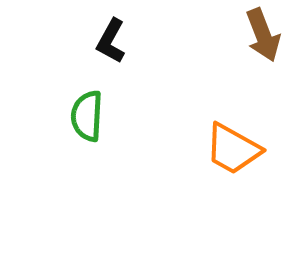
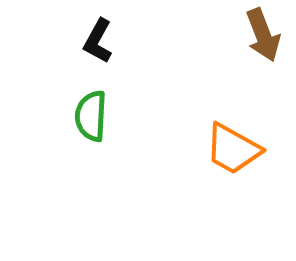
black L-shape: moved 13 px left
green semicircle: moved 4 px right
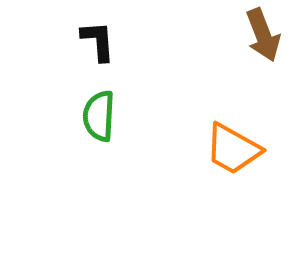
black L-shape: rotated 147 degrees clockwise
green semicircle: moved 8 px right
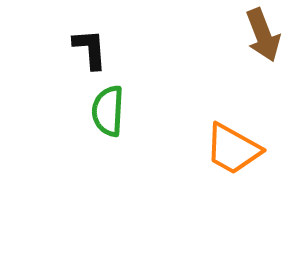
black L-shape: moved 8 px left, 8 px down
green semicircle: moved 9 px right, 5 px up
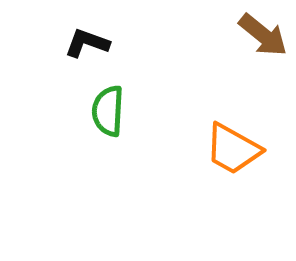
brown arrow: rotated 30 degrees counterclockwise
black L-shape: moved 3 px left, 6 px up; rotated 66 degrees counterclockwise
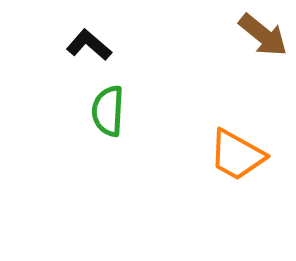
black L-shape: moved 2 px right, 2 px down; rotated 21 degrees clockwise
orange trapezoid: moved 4 px right, 6 px down
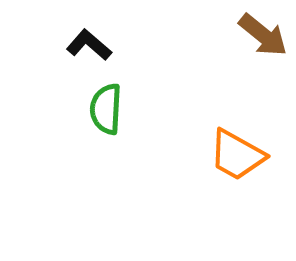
green semicircle: moved 2 px left, 2 px up
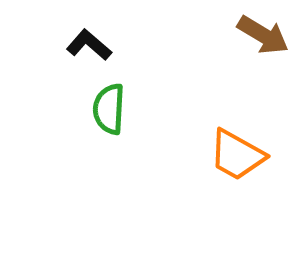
brown arrow: rotated 8 degrees counterclockwise
green semicircle: moved 3 px right
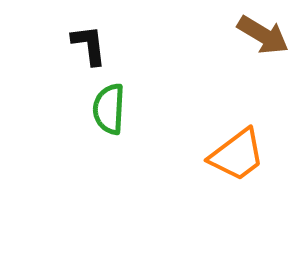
black L-shape: rotated 42 degrees clockwise
orange trapezoid: rotated 66 degrees counterclockwise
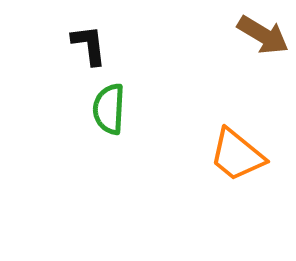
orange trapezoid: rotated 76 degrees clockwise
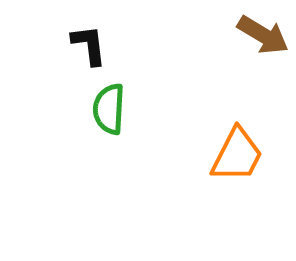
orange trapezoid: rotated 102 degrees counterclockwise
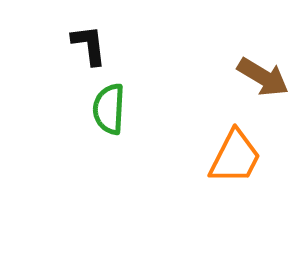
brown arrow: moved 42 px down
orange trapezoid: moved 2 px left, 2 px down
